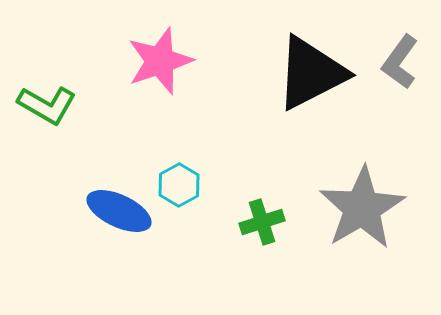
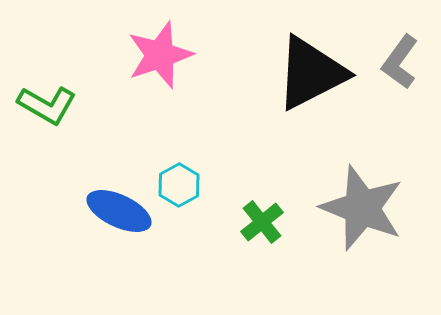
pink star: moved 6 px up
gray star: rotated 20 degrees counterclockwise
green cross: rotated 21 degrees counterclockwise
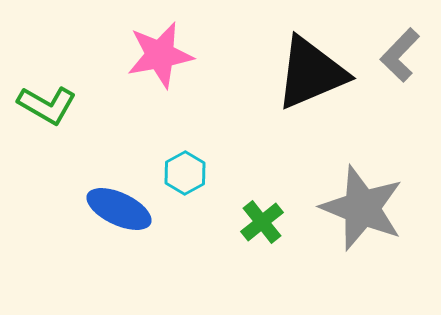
pink star: rotated 8 degrees clockwise
gray L-shape: moved 7 px up; rotated 8 degrees clockwise
black triangle: rotated 4 degrees clockwise
cyan hexagon: moved 6 px right, 12 px up
blue ellipse: moved 2 px up
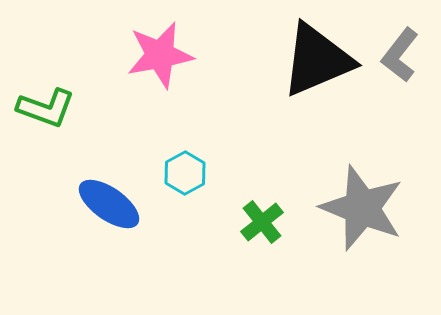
gray L-shape: rotated 6 degrees counterclockwise
black triangle: moved 6 px right, 13 px up
green L-shape: moved 1 px left, 3 px down; rotated 10 degrees counterclockwise
blue ellipse: moved 10 px left, 5 px up; rotated 10 degrees clockwise
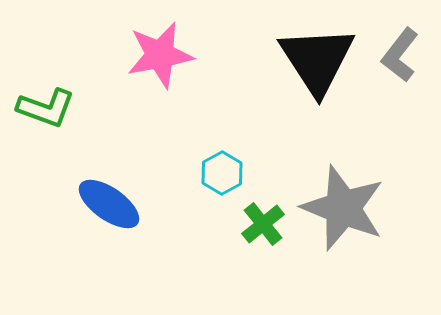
black triangle: rotated 40 degrees counterclockwise
cyan hexagon: moved 37 px right
gray star: moved 19 px left
green cross: moved 1 px right, 2 px down
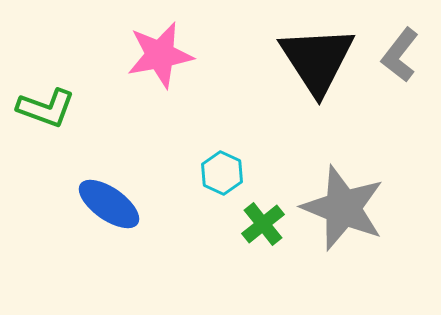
cyan hexagon: rotated 6 degrees counterclockwise
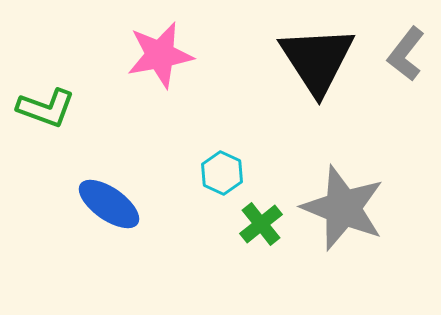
gray L-shape: moved 6 px right, 1 px up
green cross: moved 2 px left
